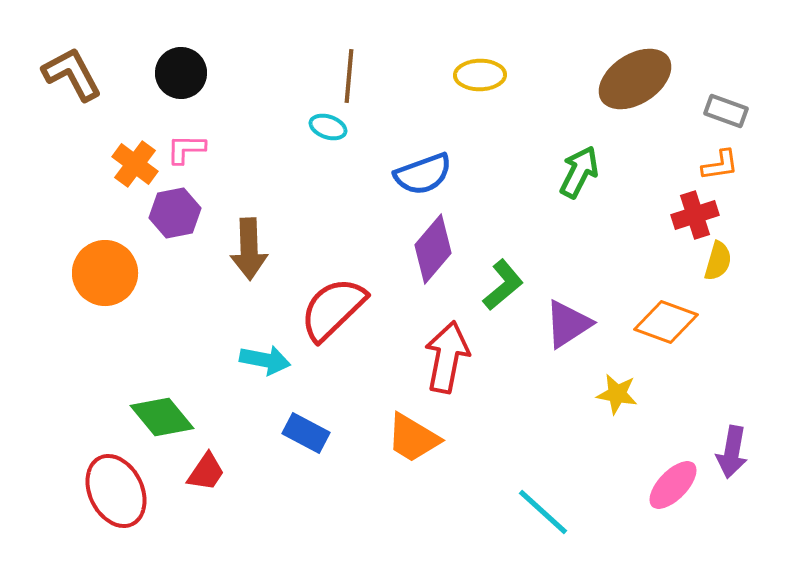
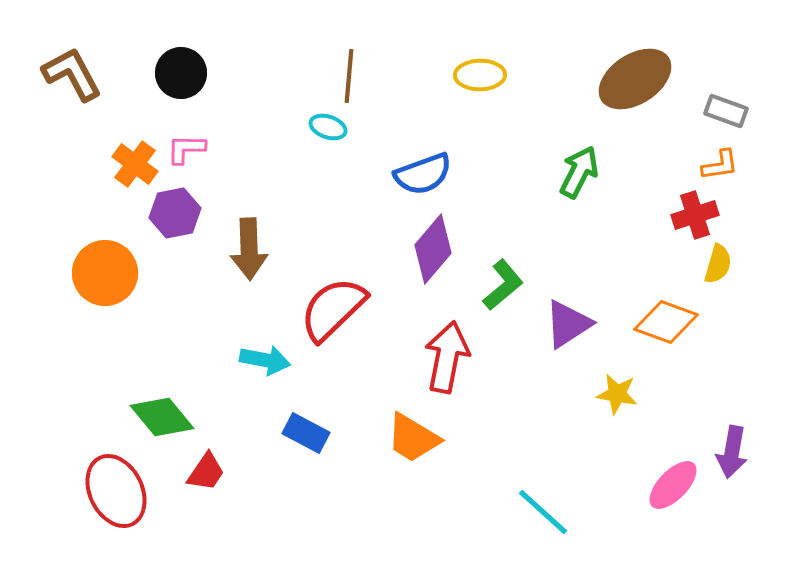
yellow semicircle: moved 3 px down
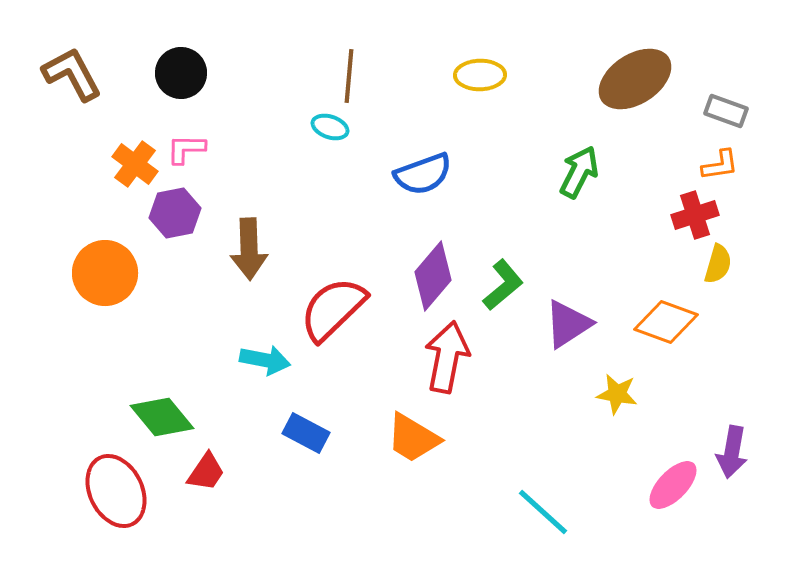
cyan ellipse: moved 2 px right
purple diamond: moved 27 px down
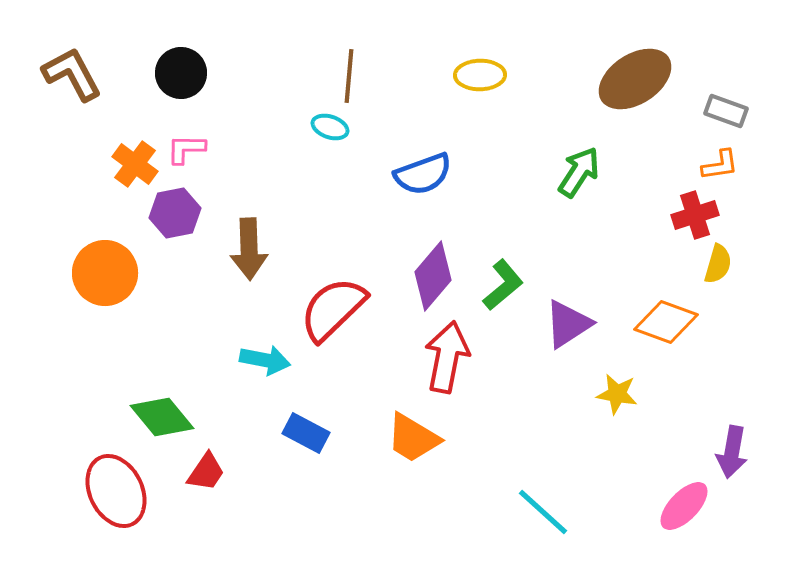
green arrow: rotated 6 degrees clockwise
pink ellipse: moved 11 px right, 21 px down
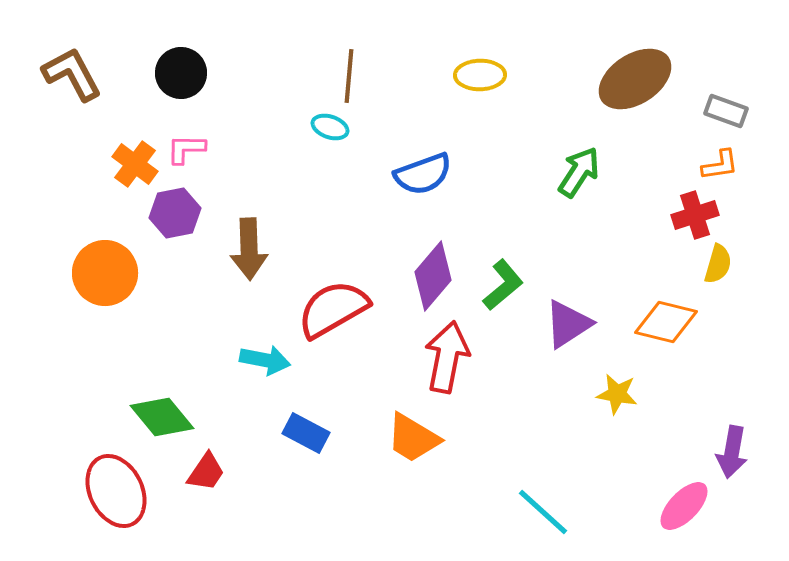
red semicircle: rotated 14 degrees clockwise
orange diamond: rotated 6 degrees counterclockwise
